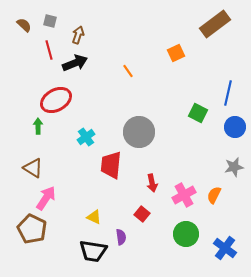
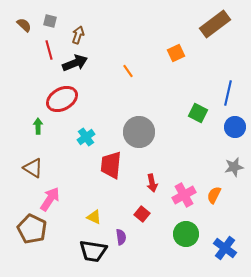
red ellipse: moved 6 px right, 1 px up
pink arrow: moved 4 px right, 1 px down
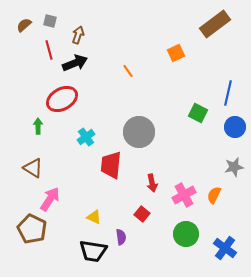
brown semicircle: rotated 84 degrees counterclockwise
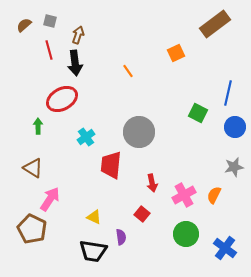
black arrow: rotated 105 degrees clockwise
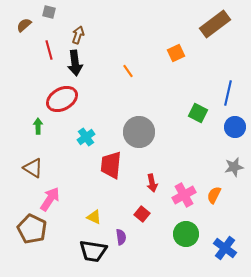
gray square: moved 1 px left, 9 px up
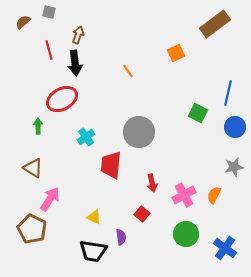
brown semicircle: moved 1 px left, 3 px up
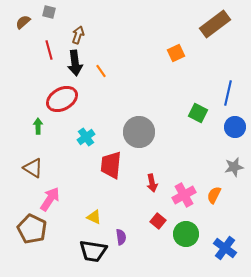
orange line: moved 27 px left
red square: moved 16 px right, 7 px down
